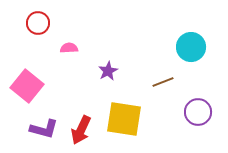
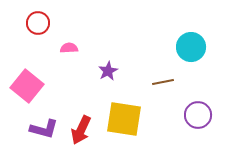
brown line: rotated 10 degrees clockwise
purple circle: moved 3 px down
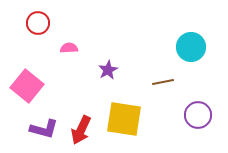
purple star: moved 1 px up
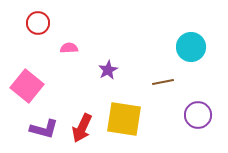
red arrow: moved 1 px right, 2 px up
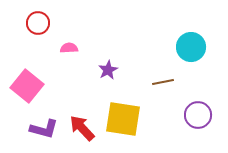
yellow square: moved 1 px left
red arrow: rotated 112 degrees clockwise
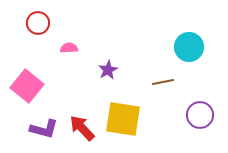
cyan circle: moved 2 px left
purple circle: moved 2 px right
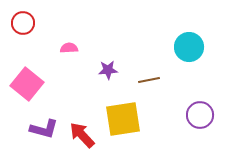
red circle: moved 15 px left
purple star: rotated 24 degrees clockwise
brown line: moved 14 px left, 2 px up
pink square: moved 2 px up
yellow square: rotated 18 degrees counterclockwise
red arrow: moved 7 px down
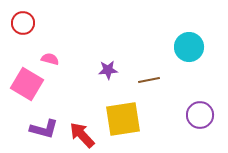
pink semicircle: moved 19 px left, 11 px down; rotated 18 degrees clockwise
pink square: rotated 8 degrees counterclockwise
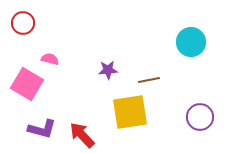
cyan circle: moved 2 px right, 5 px up
purple circle: moved 2 px down
yellow square: moved 7 px right, 7 px up
purple L-shape: moved 2 px left
